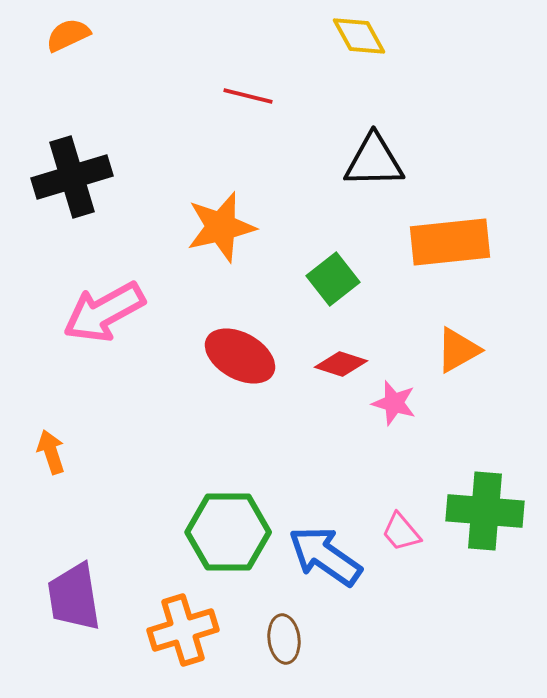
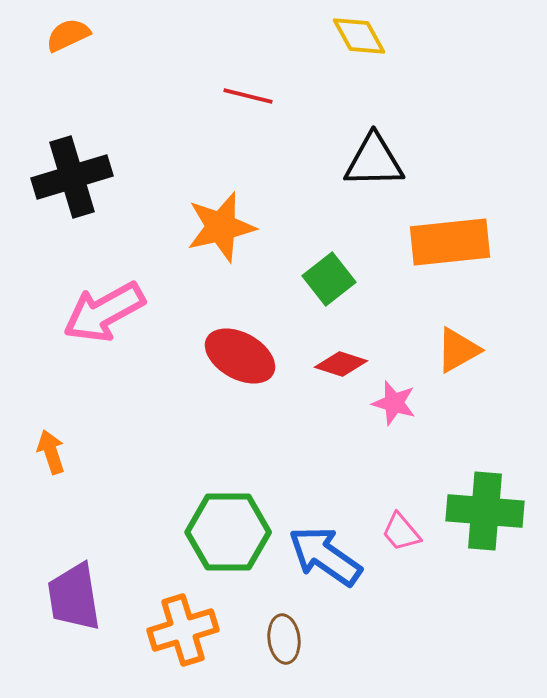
green square: moved 4 px left
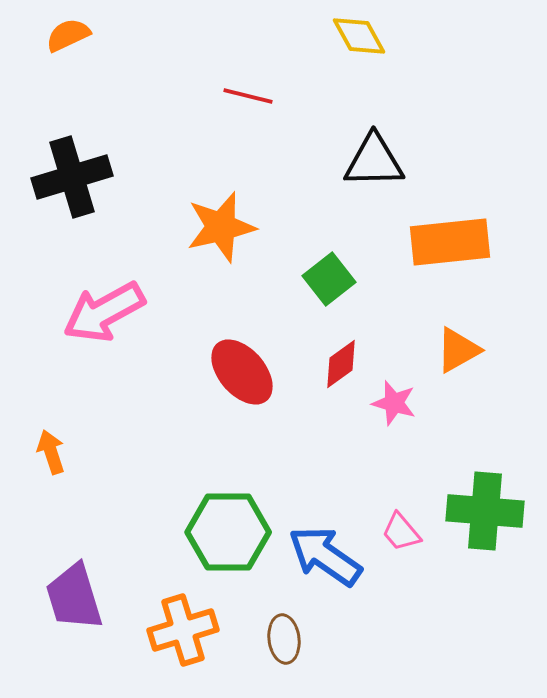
red ellipse: moved 2 px right, 16 px down; rotated 20 degrees clockwise
red diamond: rotated 54 degrees counterclockwise
purple trapezoid: rotated 8 degrees counterclockwise
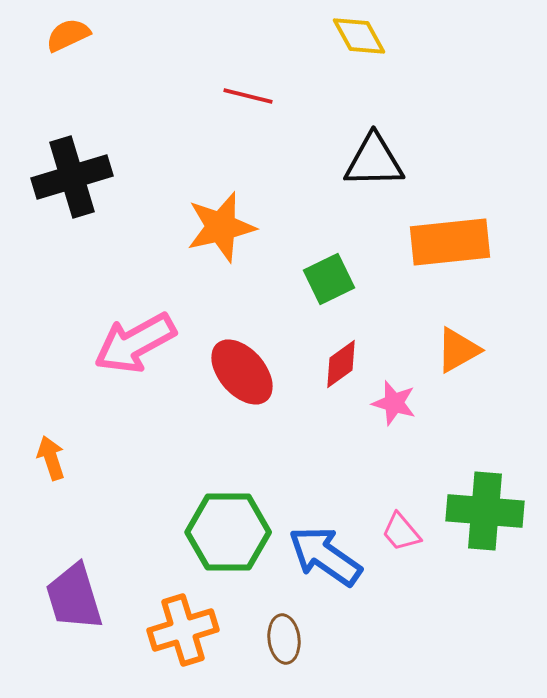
green square: rotated 12 degrees clockwise
pink arrow: moved 31 px right, 31 px down
orange arrow: moved 6 px down
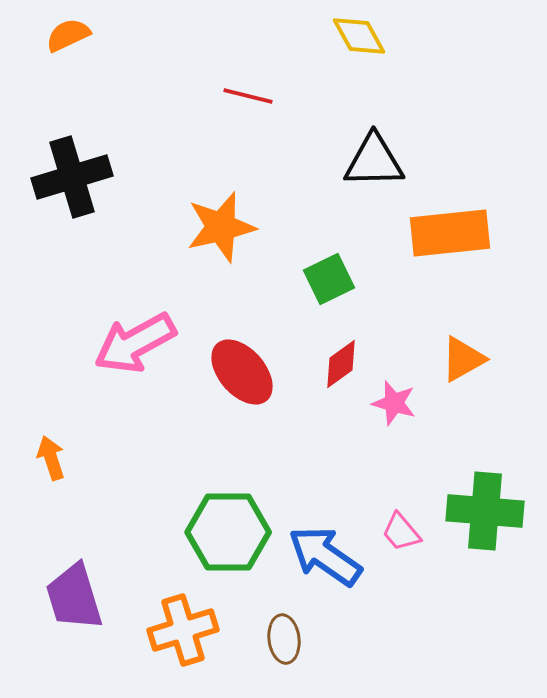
orange rectangle: moved 9 px up
orange triangle: moved 5 px right, 9 px down
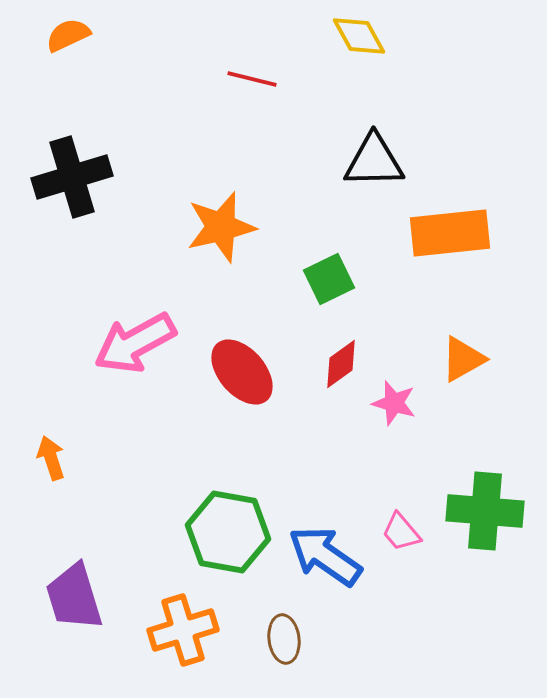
red line: moved 4 px right, 17 px up
green hexagon: rotated 10 degrees clockwise
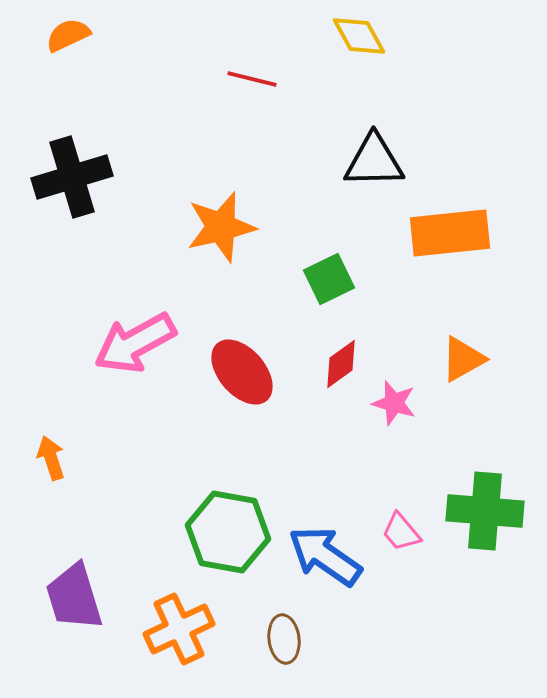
orange cross: moved 4 px left, 1 px up; rotated 8 degrees counterclockwise
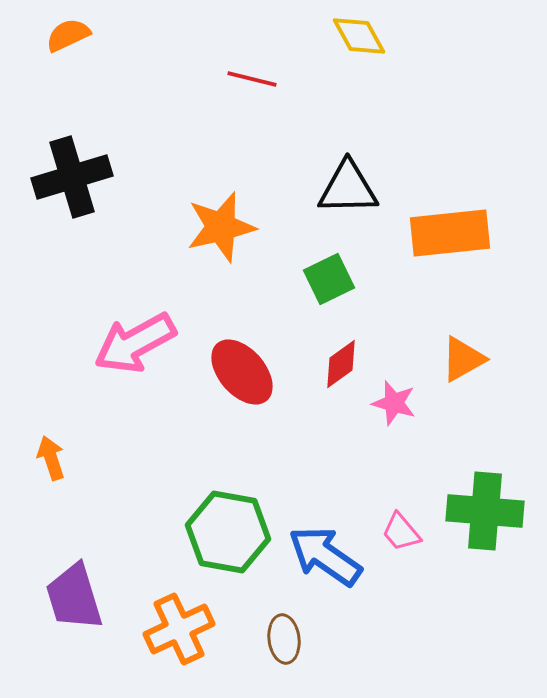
black triangle: moved 26 px left, 27 px down
